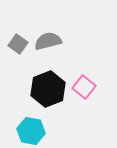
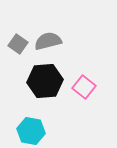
black hexagon: moved 3 px left, 8 px up; rotated 16 degrees clockwise
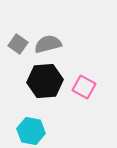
gray semicircle: moved 3 px down
pink square: rotated 10 degrees counterclockwise
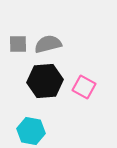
gray square: rotated 36 degrees counterclockwise
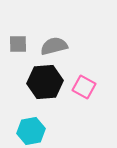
gray semicircle: moved 6 px right, 2 px down
black hexagon: moved 1 px down
cyan hexagon: rotated 20 degrees counterclockwise
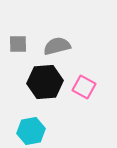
gray semicircle: moved 3 px right
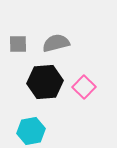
gray semicircle: moved 1 px left, 3 px up
pink square: rotated 15 degrees clockwise
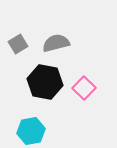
gray square: rotated 30 degrees counterclockwise
black hexagon: rotated 16 degrees clockwise
pink square: moved 1 px down
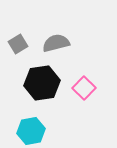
black hexagon: moved 3 px left, 1 px down; rotated 20 degrees counterclockwise
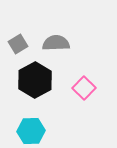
gray semicircle: rotated 12 degrees clockwise
black hexagon: moved 7 px left, 3 px up; rotated 20 degrees counterclockwise
cyan hexagon: rotated 8 degrees clockwise
